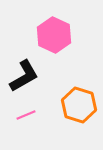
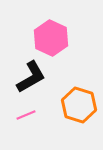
pink hexagon: moved 3 px left, 3 px down
black L-shape: moved 7 px right, 1 px down
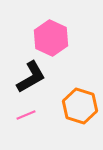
orange hexagon: moved 1 px right, 1 px down
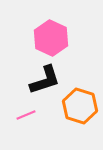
black L-shape: moved 14 px right, 3 px down; rotated 12 degrees clockwise
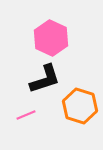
black L-shape: moved 1 px up
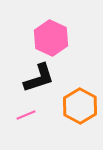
black L-shape: moved 6 px left, 1 px up
orange hexagon: rotated 12 degrees clockwise
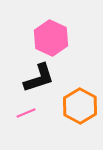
pink line: moved 2 px up
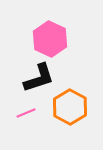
pink hexagon: moved 1 px left, 1 px down
orange hexagon: moved 10 px left, 1 px down
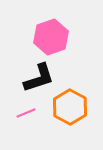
pink hexagon: moved 1 px right, 2 px up; rotated 16 degrees clockwise
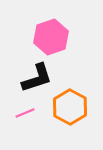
black L-shape: moved 2 px left
pink line: moved 1 px left
